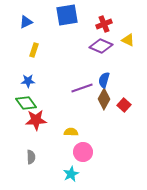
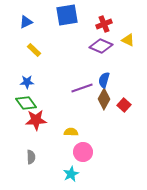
yellow rectangle: rotated 64 degrees counterclockwise
blue star: moved 1 px left, 1 px down
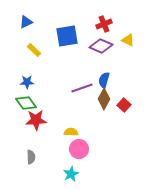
blue square: moved 21 px down
pink circle: moved 4 px left, 3 px up
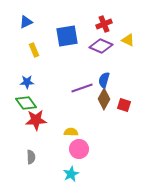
yellow rectangle: rotated 24 degrees clockwise
red square: rotated 24 degrees counterclockwise
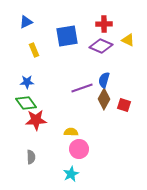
red cross: rotated 21 degrees clockwise
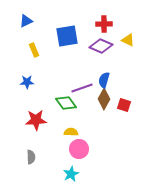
blue triangle: moved 1 px up
green diamond: moved 40 px right
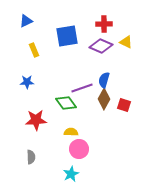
yellow triangle: moved 2 px left, 2 px down
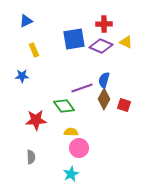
blue square: moved 7 px right, 3 px down
blue star: moved 5 px left, 6 px up
green diamond: moved 2 px left, 3 px down
pink circle: moved 1 px up
